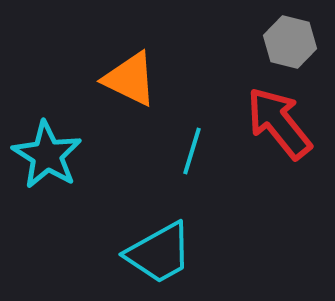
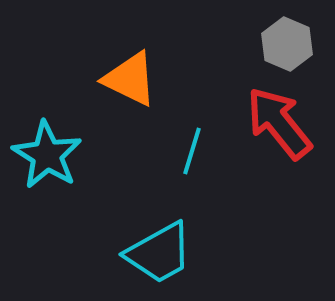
gray hexagon: moved 3 px left, 2 px down; rotated 9 degrees clockwise
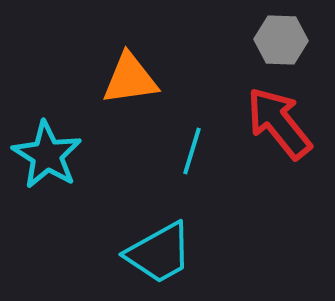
gray hexagon: moved 6 px left, 4 px up; rotated 21 degrees counterclockwise
orange triangle: rotated 34 degrees counterclockwise
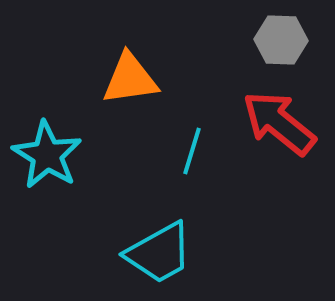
red arrow: rotated 12 degrees counterclockwise
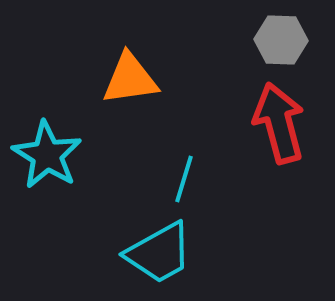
red arrow: rotated 36 degrees clockwise
cyan line: moved 8 px left, 28 px down
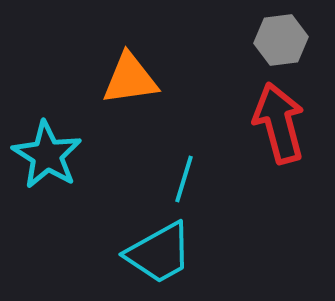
gray hexagon: rotated 9 degrees counterclockwise
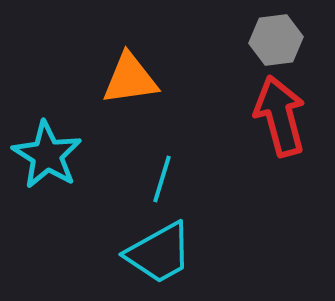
gray hexagon: moved 5 px left
red arrow: moved 1 px right, 7 px up
cyan line: moved 22 px left
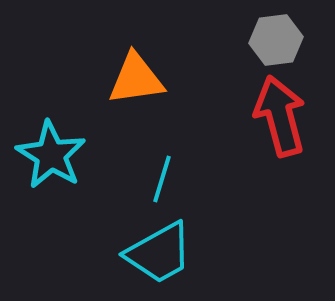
orange triangle: moved 6 px right
cyan star: moved 4 px right
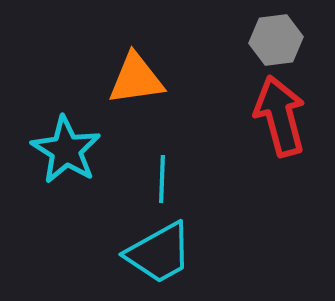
cyan star: moved 15 px right, 5 px up
cyan line: rotated 15 degrees counterclockwise
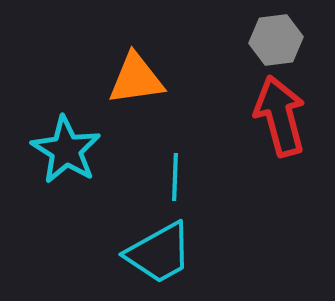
cyan line: moved 13 px right, 2 px up
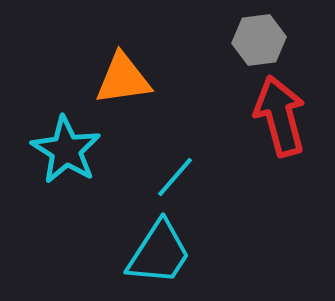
gray hexagon: moved 17 px left
orange triangle: moved 13 px left
cyan line: rotated 39 degrees clockwise
cyan trapezoid: rotated 28 degrees counterclockwise
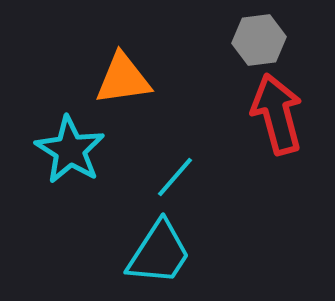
red arrow: moved 3 px left, 2 px up
cyan star: moved 4 px right
